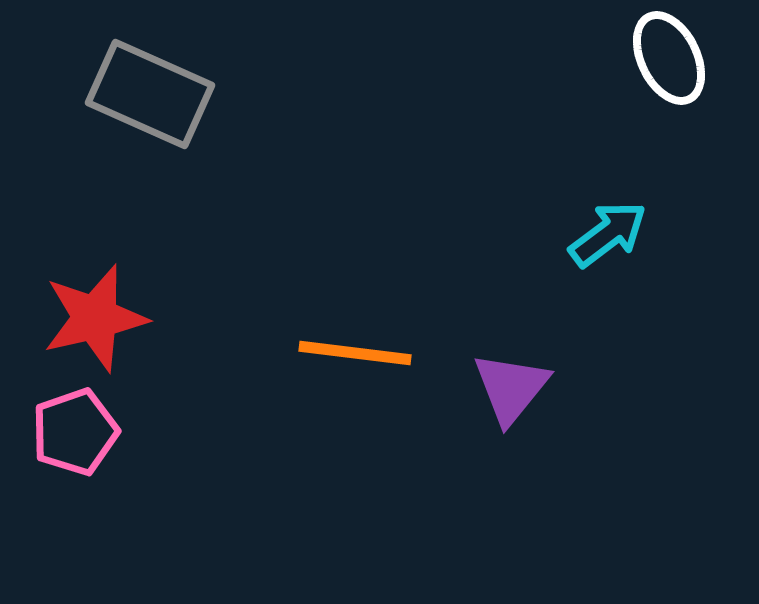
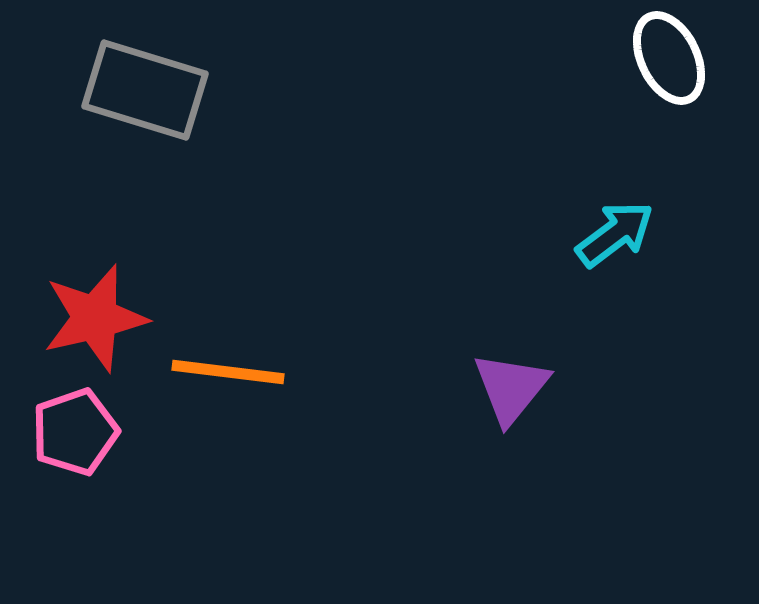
gray rectangle: moved 5 px left, 4 px up; rotated 7 degrees counterclockwise
cyan arrow: moved 7 px right
orange line: moved 127 px left, 19 px down
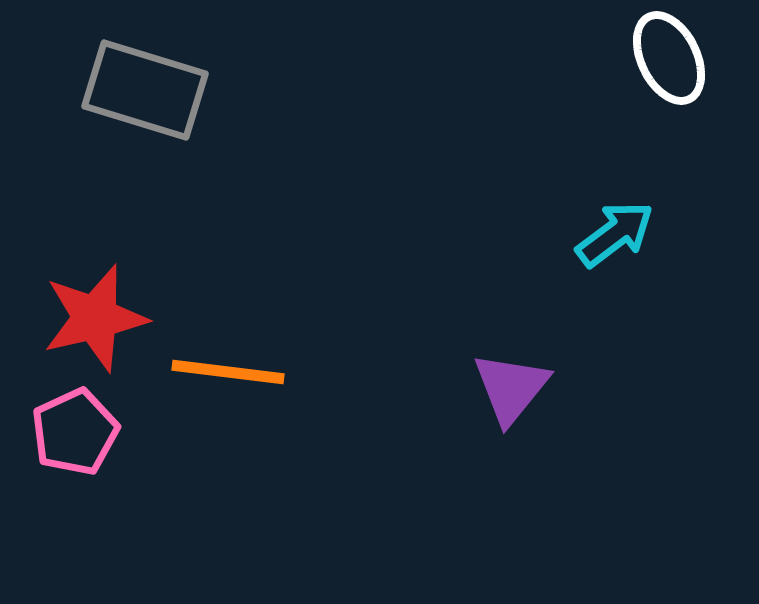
pink pentagon: rotated 6 degrees counterclockwise
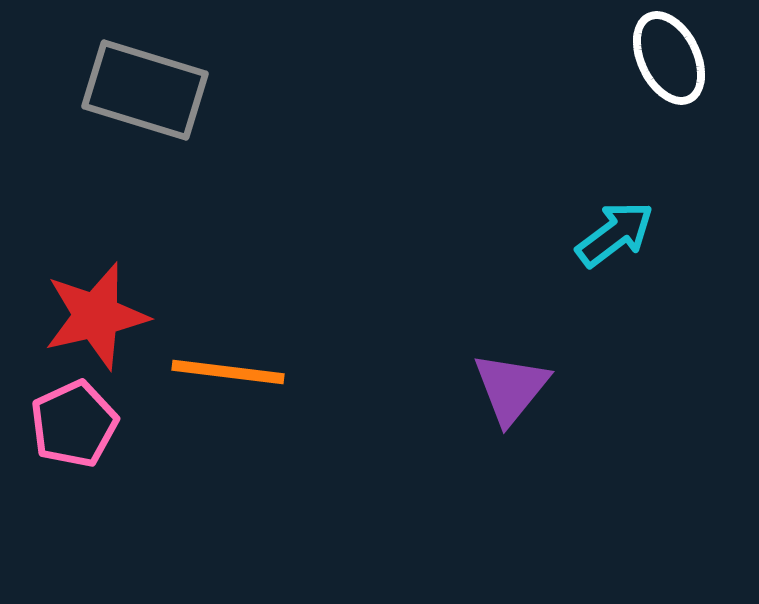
red star: moved 1 px right, 2 px up
pink pentagon: moved 1 px left, 8 px up
